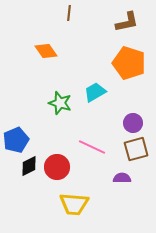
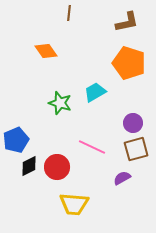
purple semicircle: rotated 30 degrees counterclockwise
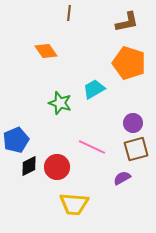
cyan trapezoid: moved 1 px left, 3 px up
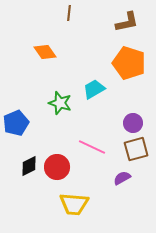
orange diamond: moved 1 px left, 1 px down
blue pentagon: moved 17 px up
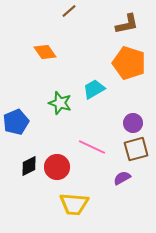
brown line: moved 2 px up; rotated 42 degrees clockwise
brown L-shape: moved 2 px down
blue pentagon: moved 1 px up
